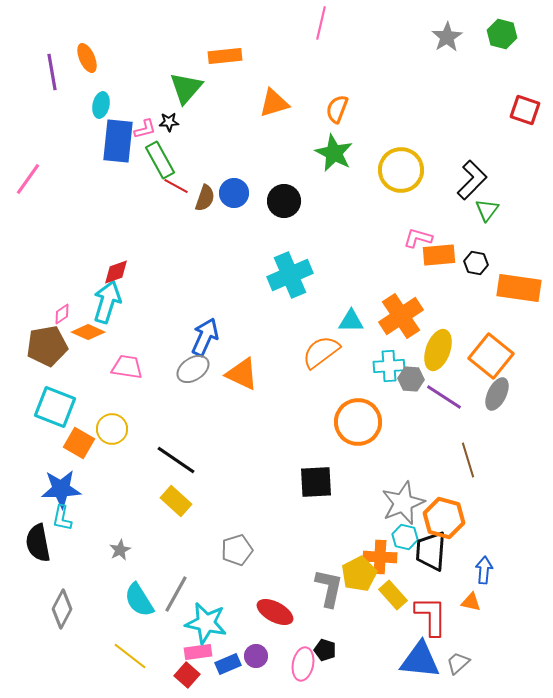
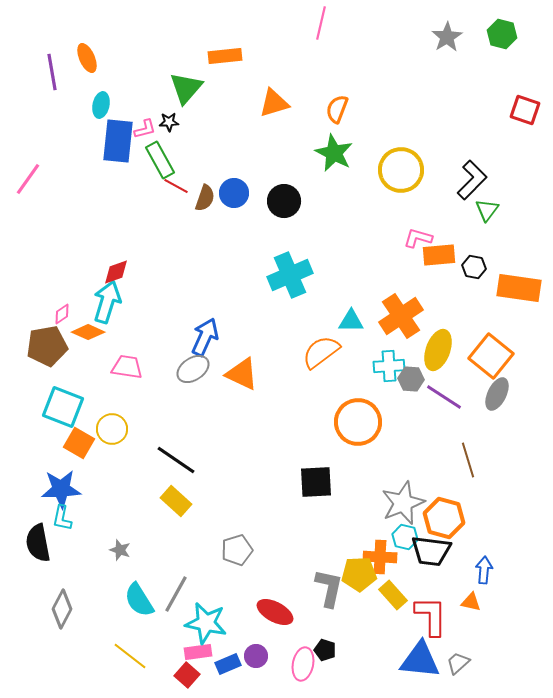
black hexagon at (476, 263): moved 2 px left, 4 px down
cyan square at (55, 407): moved 8 px right
gray star at (120, 550): rotated 25 degrees counterclockwise
black trapezoid at (431, 551): rotated 87 degrees counterclockwise
yellow pentagon at (359, 574): rotated 24 degrees clockwise
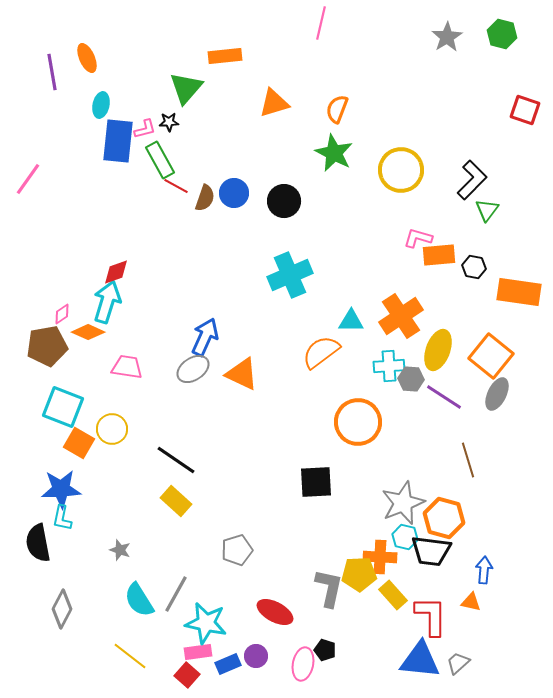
orange rectangle at (519, 288): moved 4 px down
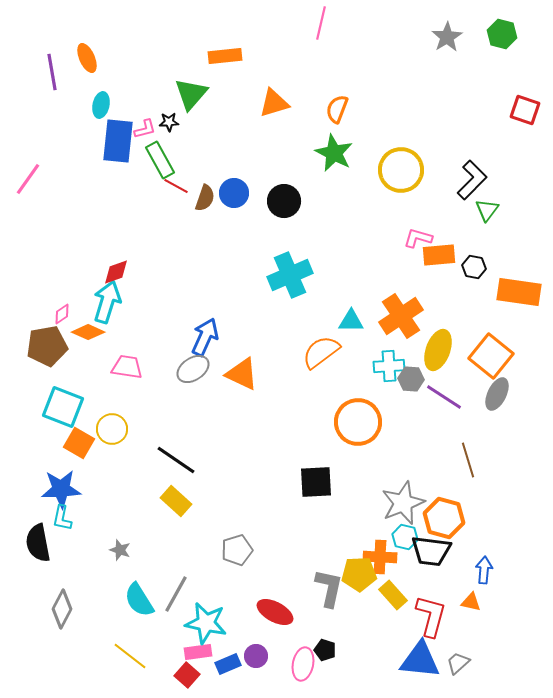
green triangle at (186, 88): moved 5 px right, 6 px down
red L-shape at (431, 616): rotated 15 degrees clockwise
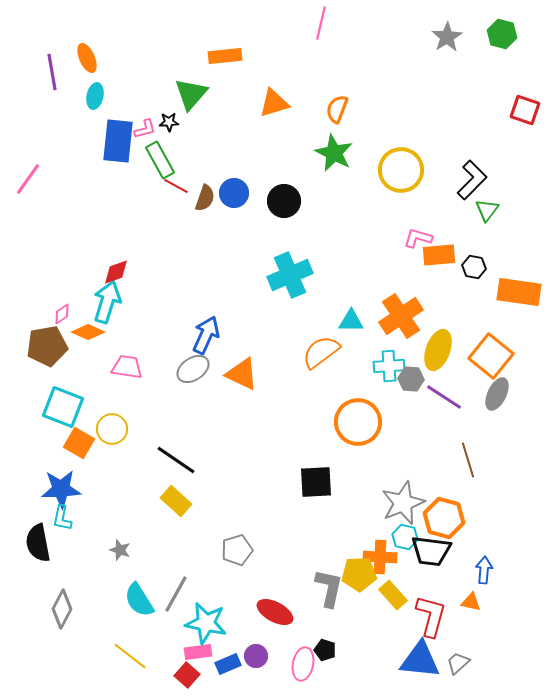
cyan ellipse at (101, 105): moved 6 px left, 9 px up
blue arrow at (205, 337): moved 1 px right, 2 px up
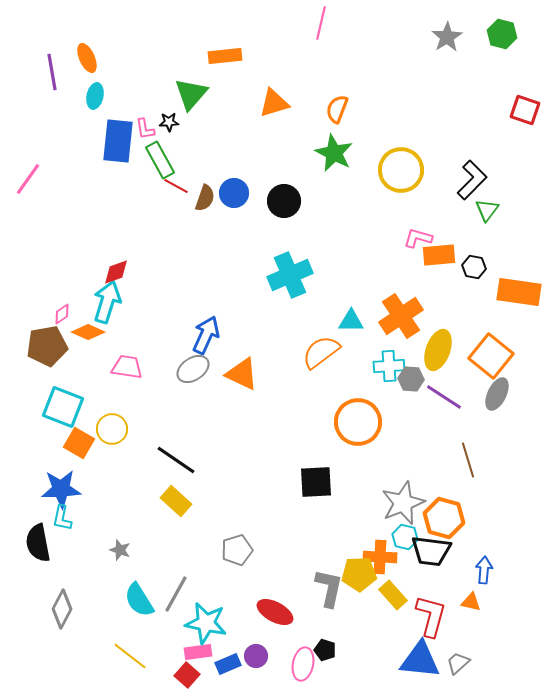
pink L-shape at (145, 129): rotated 95 degrees clockwise
